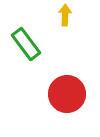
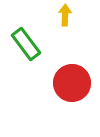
red circle: moved 5 px right, 11 px up
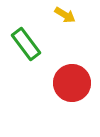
yellow arrow: rotated 120 degrees clockwise
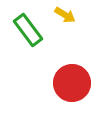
green rectangle: moved 2 px right, 14 px up
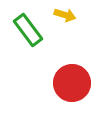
yellow arrow: rotated 15 degrees counterclockwise
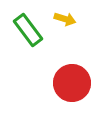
yellow arrow: moved 4 px down
